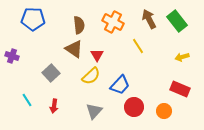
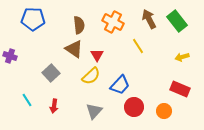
purple cross: moved 2 px left
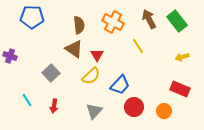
blue pentagon: moved 1 px left, 2 px up
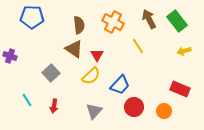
yellow arrow: moved 2 px right, 6 px up
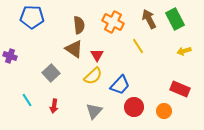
green rectangle: moved 2 px left, 2 px up; rotated 10 degrees clockwise
yellow semicircle: moved 2 px right
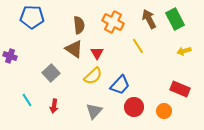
red triangle: moved 2 px up
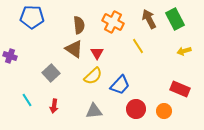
red circle: moved 2 px right, 2 px down
gray triangle: rotated 42 degrees clockwise
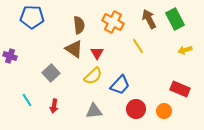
yellow arrow: moved 1 px right, 1 px up
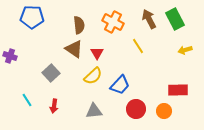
red rectangle: moved 2 px left, 1 px down; rotated 24 degrees counterclockwise
